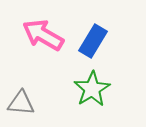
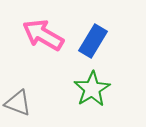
gray triangle: moved 3 px left; rotated 16 degrees clockwise
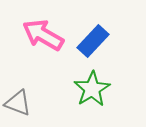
blue rectangle: rotated 12 degrees clockwise
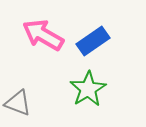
blue rectangle: rotated 12 degrees clockwise
green star: moved 4 px left
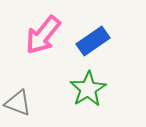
pink arrow: rotated 81 degrees counterclockwise
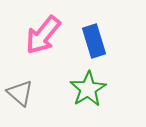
blue rectangle: moved 1 px right; rotated 72 degrees counterclockwise
gray triangle: moved 2 px right, 10 px up; rotated 20 degrees clockwise
